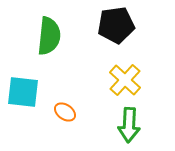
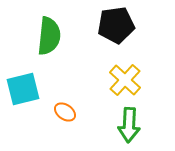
cyan square: moved 3 px up; rotated 20 degrees counterclockwise
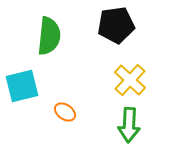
yellow cross: moved 5 px right
cyan square: moved 1 px left, 3 px up
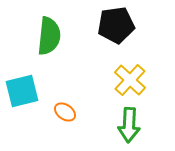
cyan square: moved 5 px down
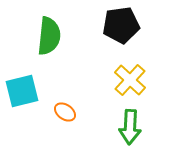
black pentagon: moved 5 px right
green arrow: moved 1 px right, 2 px down
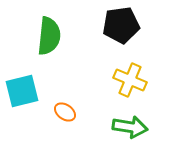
yellow cross: rotated 20 degrees counterclockwise
green arrow: rotated 84 degrees counterclockwise
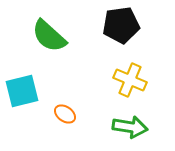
green semicircle: rotated 126 degrees clockwise
orange ellipse: moved 2 px down
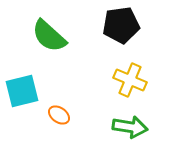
orange ellipse: moved 6 px left, 1 px down
